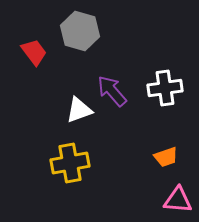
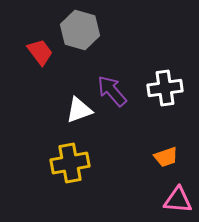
gray hexagon: moved 1 px up
red trapezoid: moved 6 px right
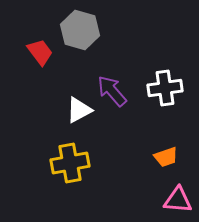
white triangle: rotated 8 degrees counterclockwise
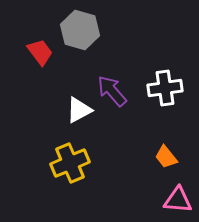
orange trapezoid: rotated 70 degrees clockwise
yellow cross: rotated 12 degrees counterclockwise
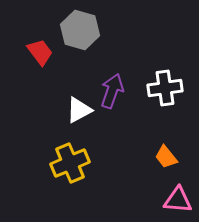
purple arrow: rotated 60 degrees clockwise
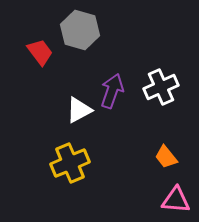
white cross: moved 4 px left, 1 px up; rotated 16 degrees counterclockwise
pink triangle: moved 2 px left
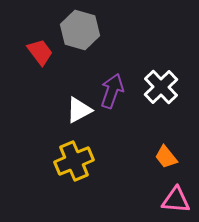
white cross: rotated 20 degrees counterclockwise
yellow cross: moved 4 px right, 2 px up
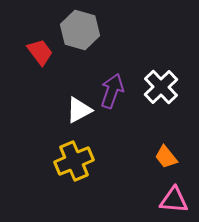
pink triangle: moved 2 px left
